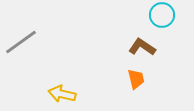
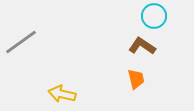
cyan circle: moved 8 px left, 1 px down
brown L-shape: moved 1 px up
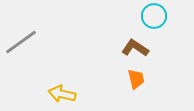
brown L-shape: moved 7 px left, 2 px down
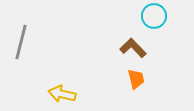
gray line: rotated 40 degrees counterclockwise
brown L-shape: moved 2 px left; rotated 12 degrees clockwise
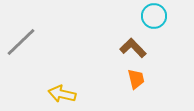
gray line: rotated 32 degrees clockwise
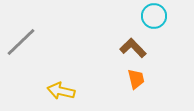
yellow arrow: moved 1 px left, 3 px up
